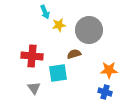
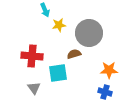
cyan arrow: moved 2 px up
gray circle: moved 3 px down
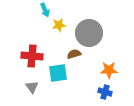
gray triangle: moved 2 px left, 1 px up
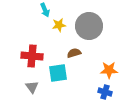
gray circle: moved 7 px up
brown semicircle: moved 1 px up
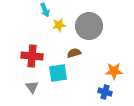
orange star: moved 5 px right, 1 px down
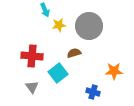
cyan square: rotated 30 degrees counterclockwise
blue cross: moved 12 px left
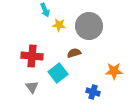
yellow star: rotated 16 degrees clockwise
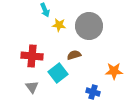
brown semicircle: moved 2 px down
